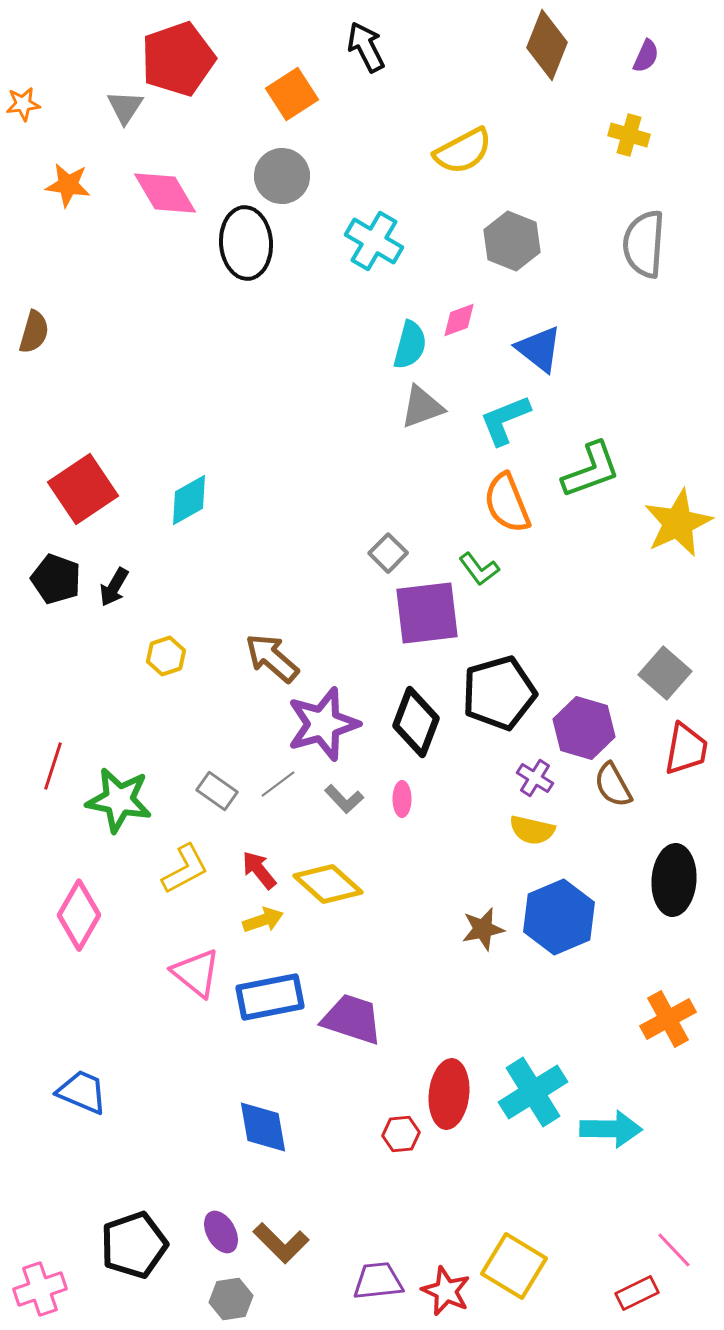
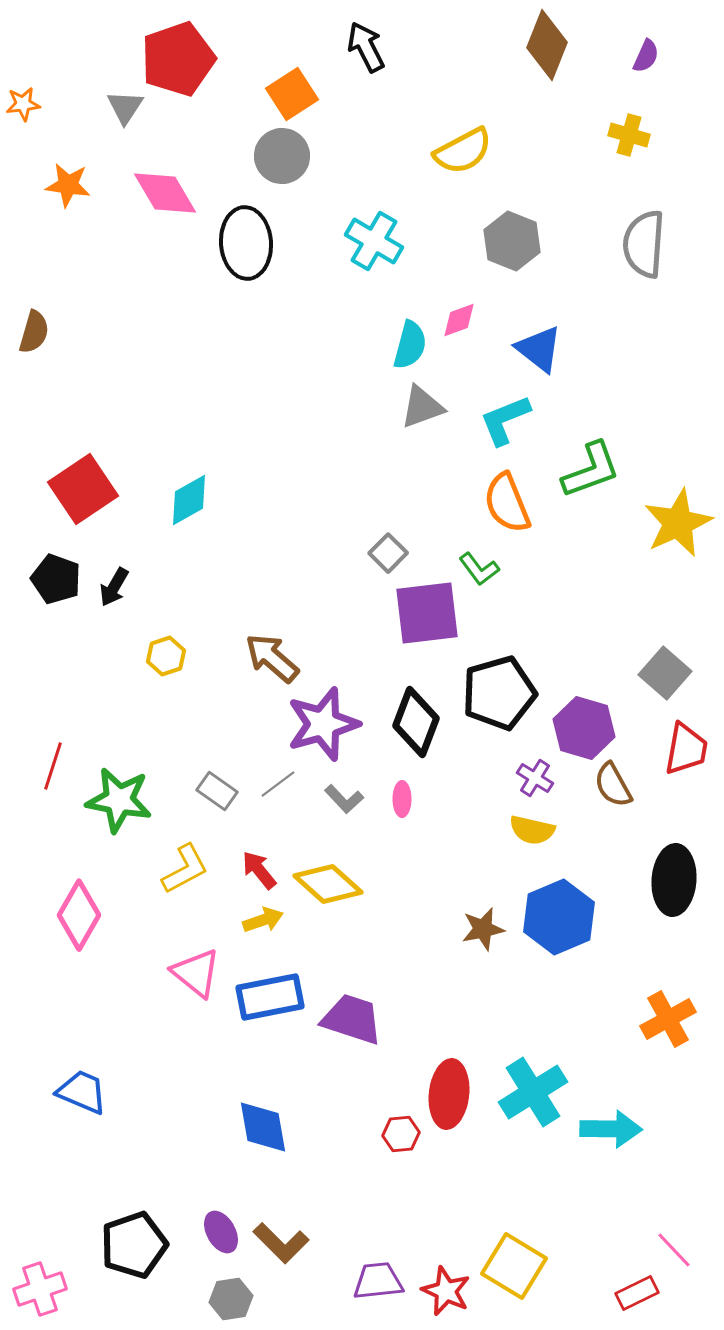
gray circle at (282, 176): moved 20 px up
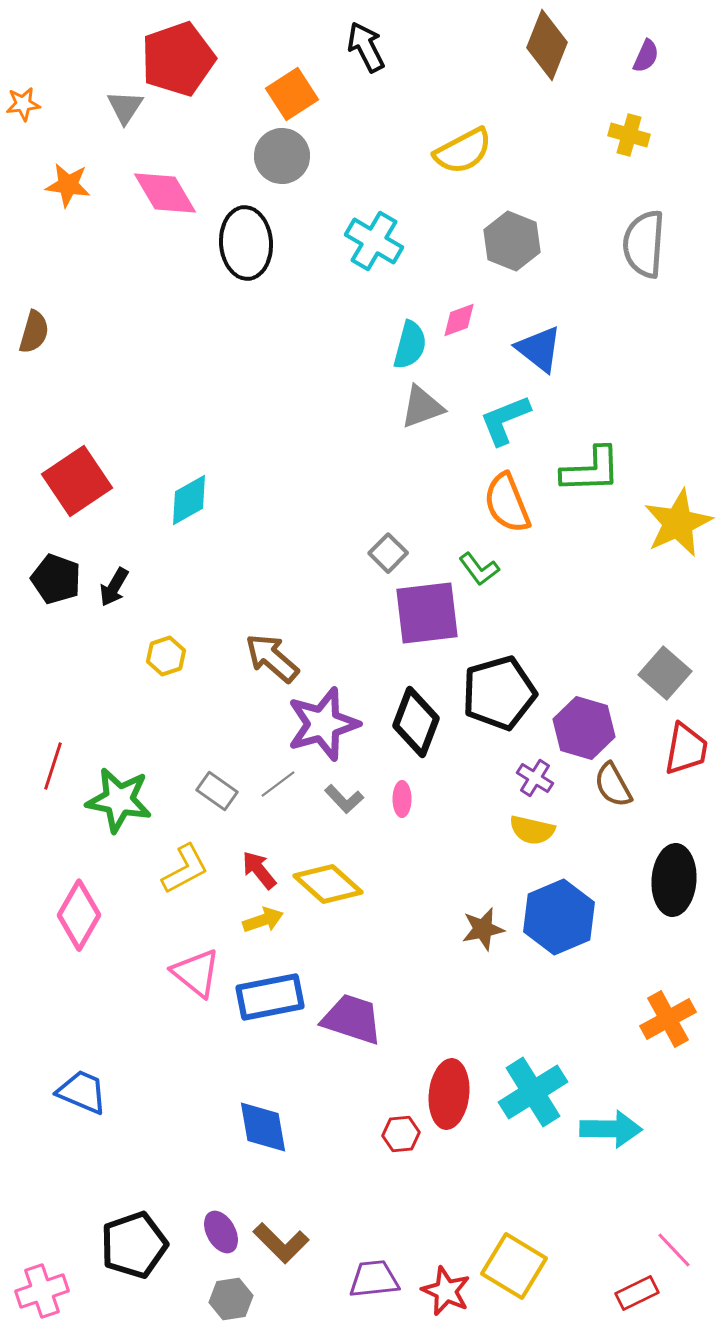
green L-shape at (591, 470): rotated 18 degrees clockwise
red square at (83, 489): moved 6 px left, 8 px up
purple trapezoid at (378, 1281): moved 4 px left, 2 px up
pink cross at (40, 1289): moved 2 px right, 2 px down
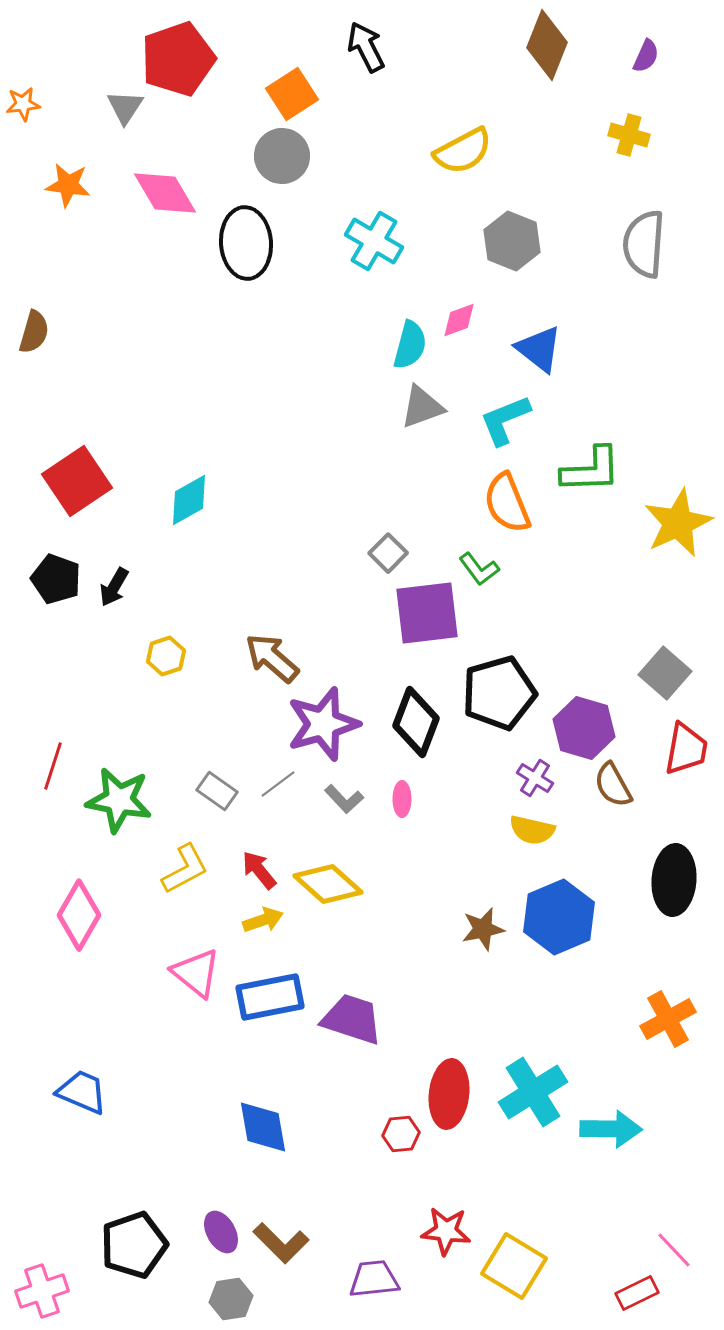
red star at (446, 1291): moved 60 px up; rotated 18 degrees counterclockwise
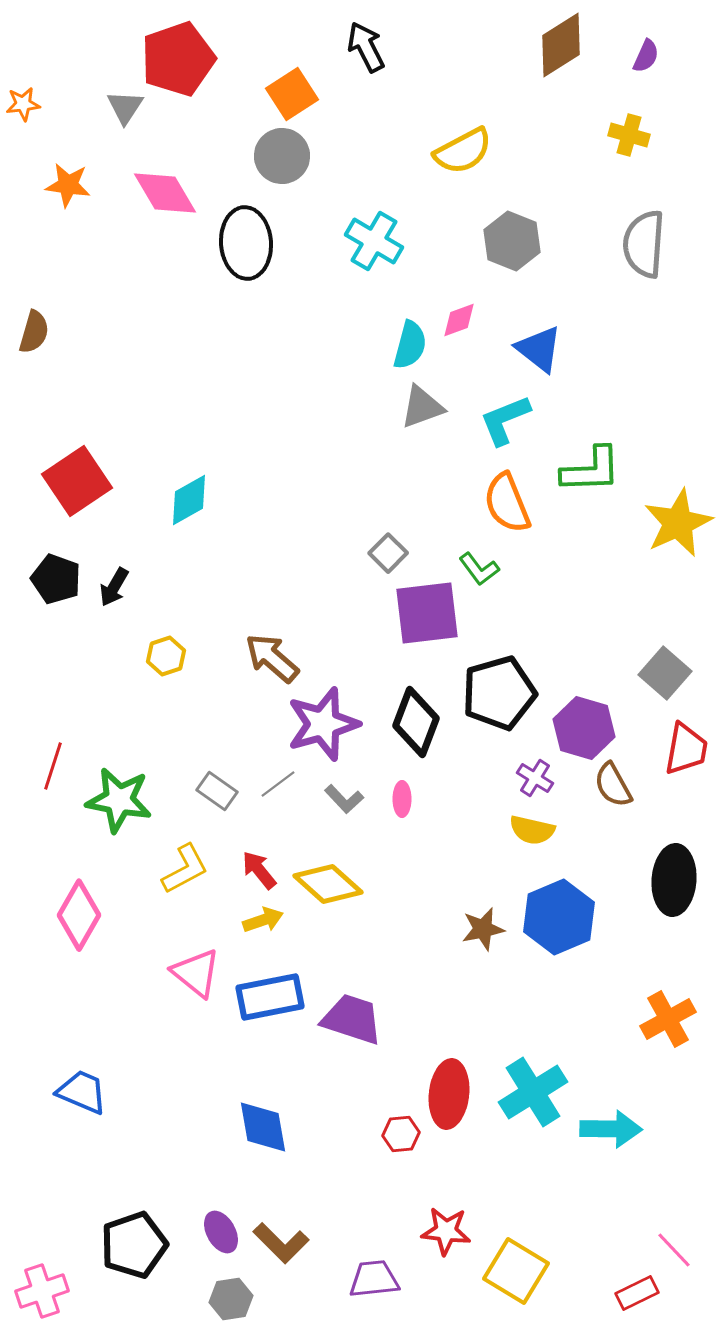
brown diamond at (547, 45): moved 14 px right; rotated 36 degrees clockwise
yellow square at (514, 1266): moved 2 px right, 5 px down
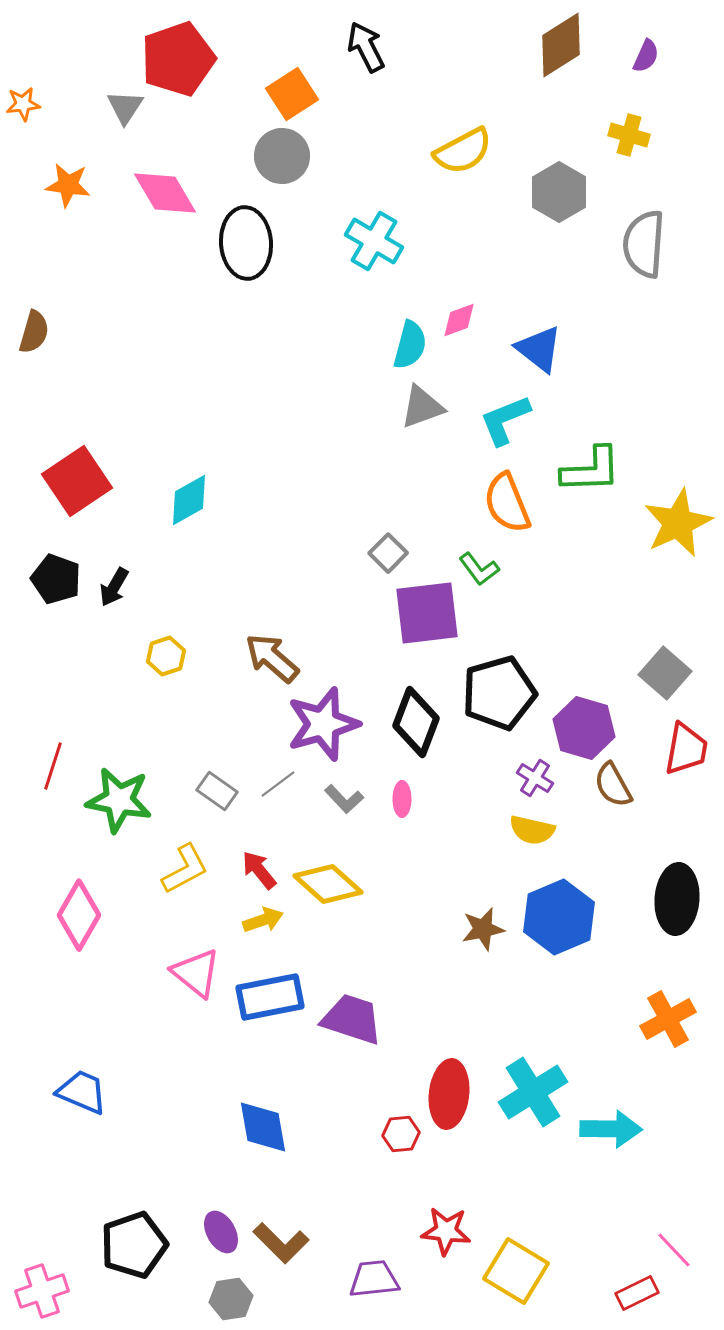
gray hexagon at (512, 241): moved 47 px right, 49 px up; rotated 8 degrees clockwise
black ellipse at (674, 880): moved 3 px right, 19 px down
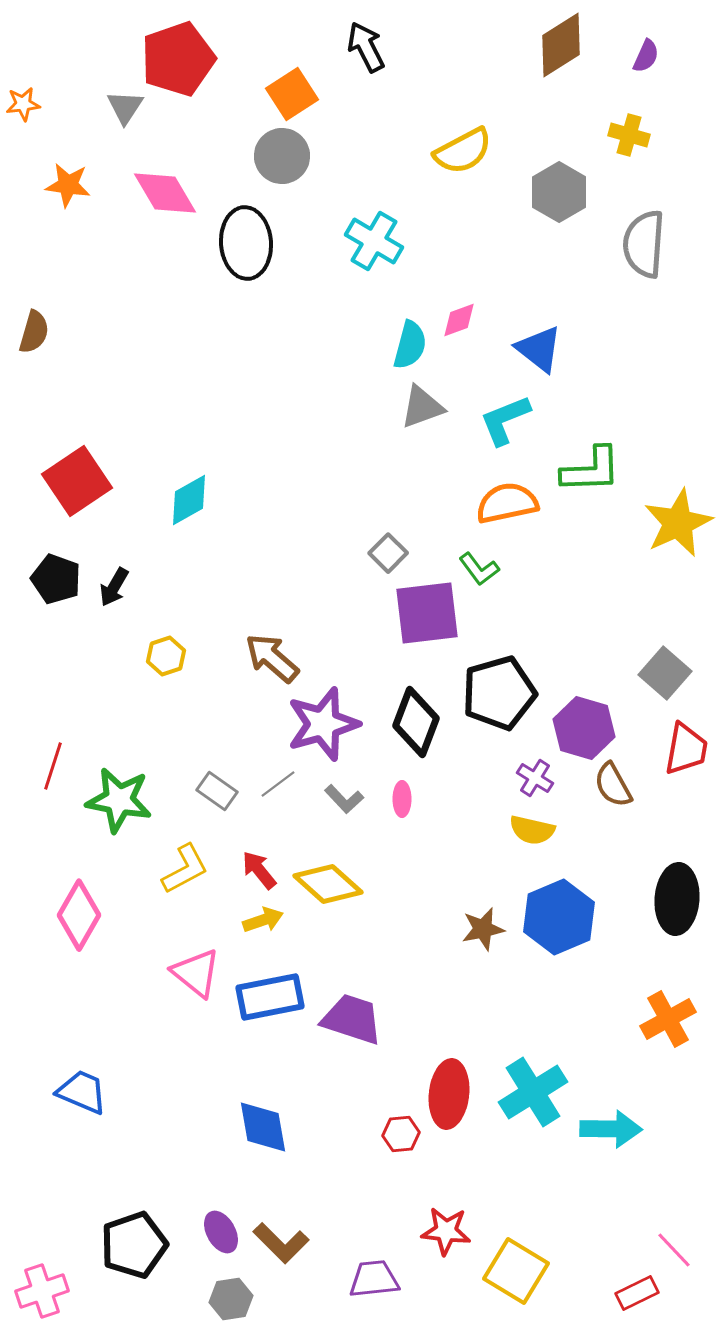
orange semicircle at (507, 503): rotated 100 degrees clockwise
